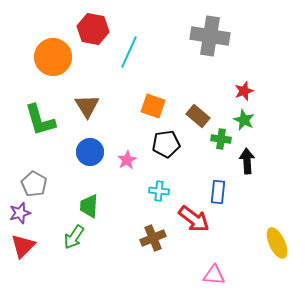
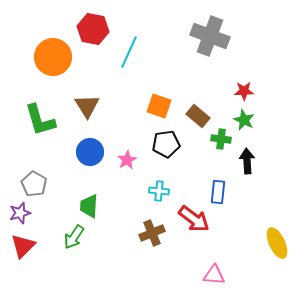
gray cross: rotated 12 degrees clockwise
red star: rotated 18 degrees clockwise
orange square: moved 6 px right
brown cross: moved 1 px left, 5 px up
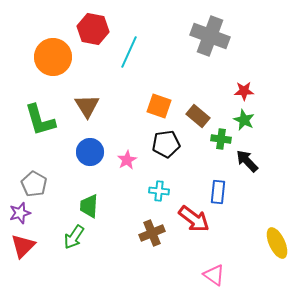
black arrow: rotated 40 degrees counterclockwise
pink triangle: rotated 30 degrees clockwise
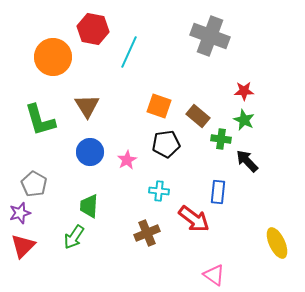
brown cross: moved 5 px left
